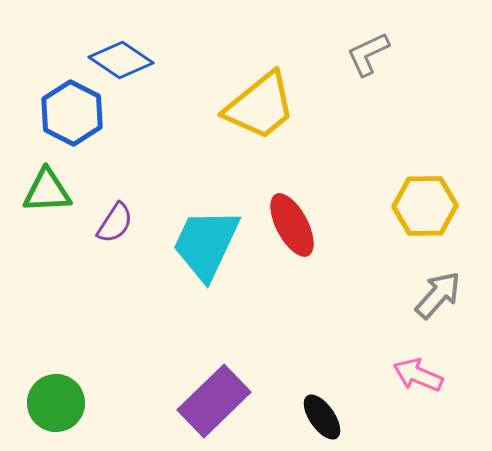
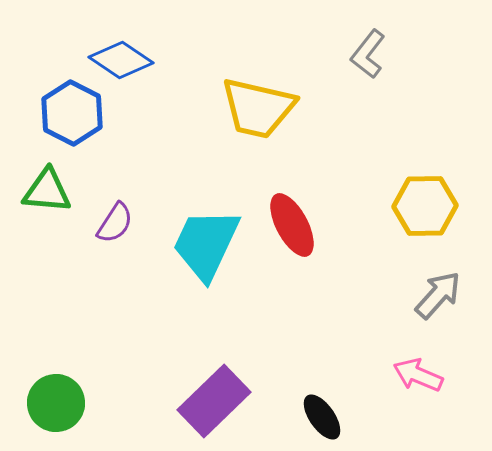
gray L-shape: rotated 27 degrees counterclockwise
yellow trapezoid: moved 2 px left, 2 px down; rotated 52 degrees clockwise
green triangle: rotated 8 degrees clockwise
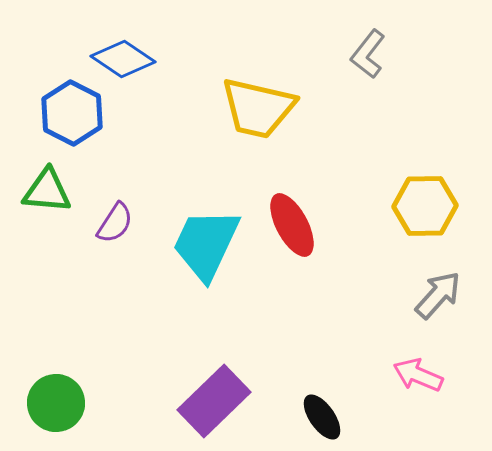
blue diamond: moved 2 px right, 1 px up
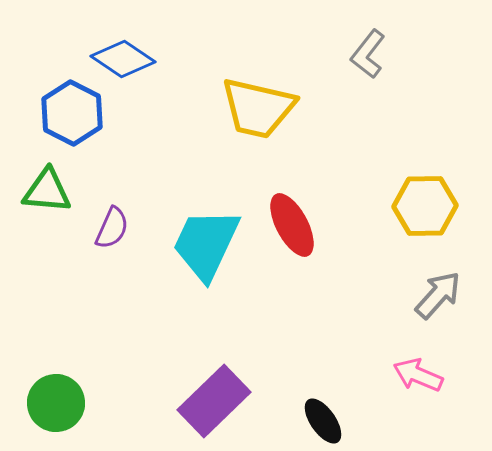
purple semicircle: moved 3 px left, 5 px down; rotated 9 degrees counterclockwise
black ellipse: moved 1 px right, 4 px down
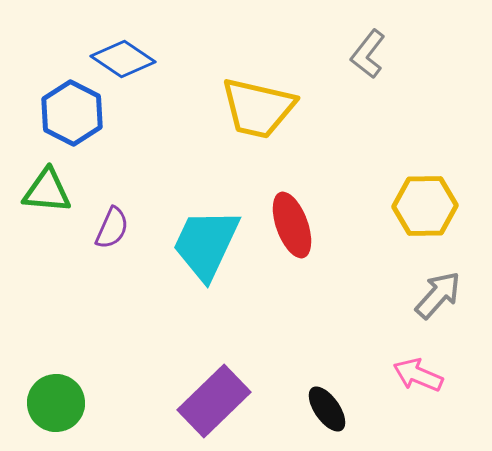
red ellipse: rotated 8 degrees clockwise
black ellipse: moved 4 px right, 12 px up
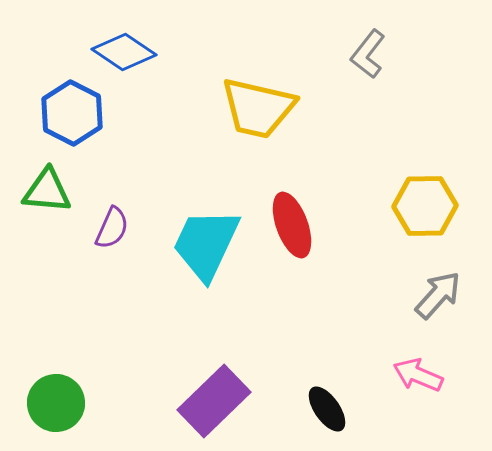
blue diamond: moved 1 px right, 7 px up
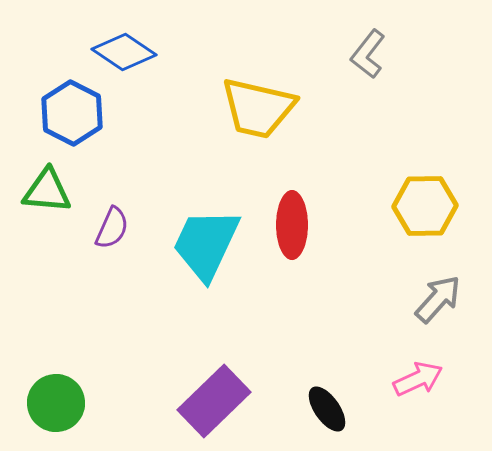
red ellipse: rotated 20 degrees clockwise
gray arrow: moved 4 px down
pink arrow: moved 4 px down; rotated 132 degrees clockwise
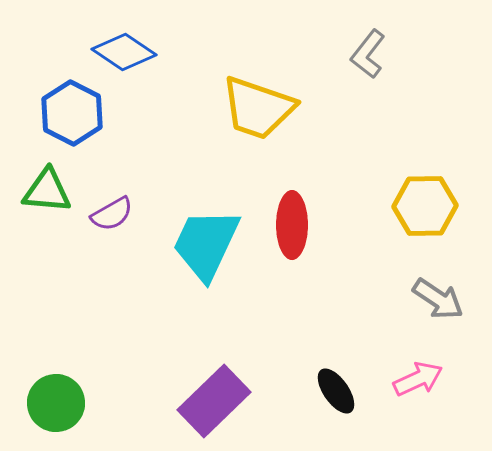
yellow trapezoid: rotated 6 degrees clockwise
purple semicircle: moved 14 px up; rotated 36 degrees clockwise
gray arrow: rotated 82 degrees clockwise
black ellipse: moved 9 px right, 18 px up
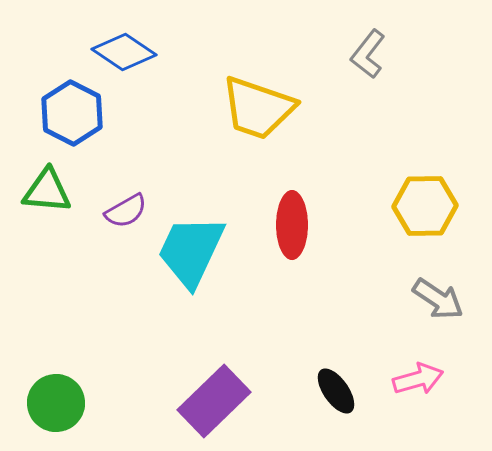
purple semicircle: moved 14 px right, 3 px up
cyan trapezoid: moved 15 px left, 7 px down
pink arrow: rotated 9 degrees clockwise
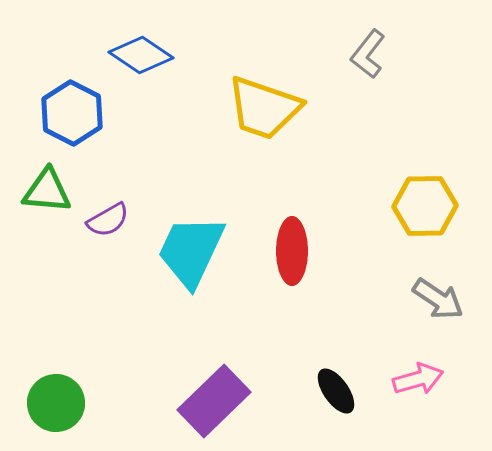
blue diamond: moved 17 px right, 3 px down
yellow trapezoid: moved 6 px right
purple semicircle: moved 18 px left, 9 px down
red ellipse: moved 26 px down
